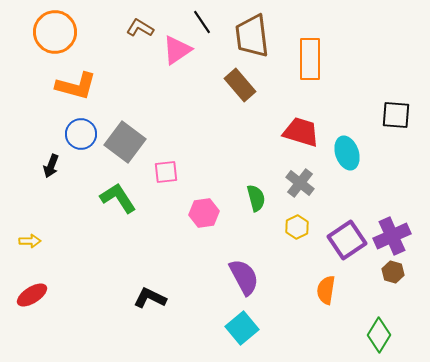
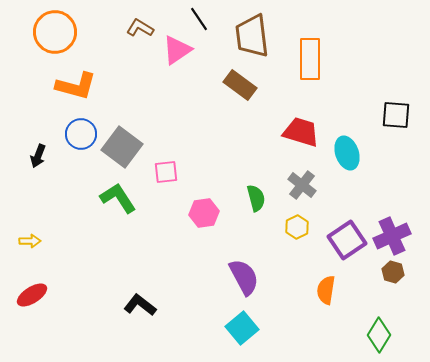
black line: moved 3 px left, 3 px up
brown rectangle: rotated 12 degrees counterclockwise
gray square: moved 3 px left, 5 px down
black arrow: moved 13 px left, 10 px up
gray cross: moved 2 px right, 2 px down
black L-shape: moved 10 px left, 7 px down; rotated 12 degrees clockwise
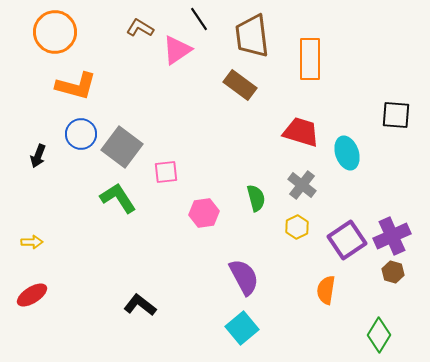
yellow arrow: moved 2 px right, 1 px down
